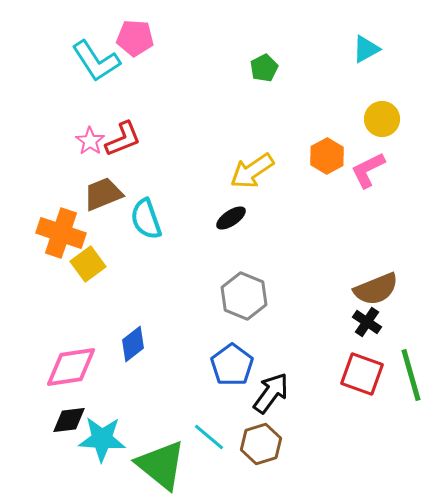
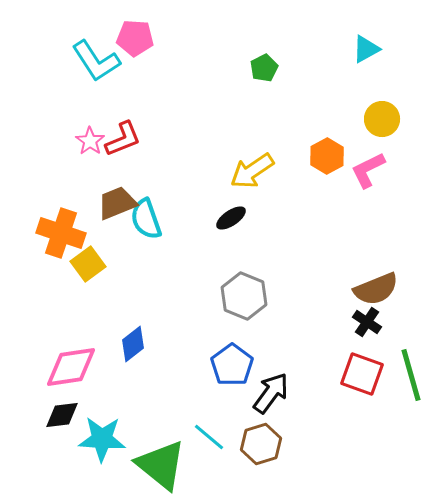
brown trapezoid: moved 14 px right, 9 px down
black diamond: moved 7 px left, 5 px up
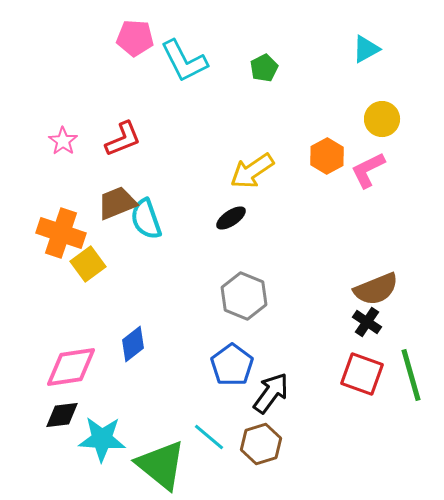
cyan L-shape: moved 88 px right; rotated 6 degrees clockwise
pink star: moved 27 px left
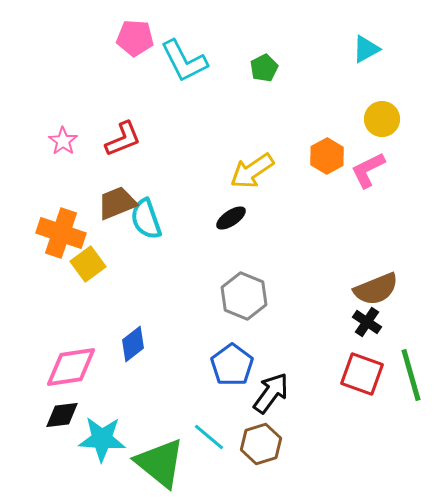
green triangle: moved 1 px left, 2 px up
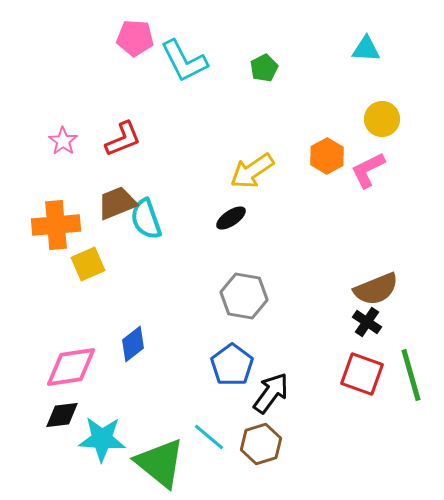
cyan triangle: rotated 32 degrees clockwise
orange cross: moved 5 px left, 8 px up; rotated 24 degrees counterclockwise
yellow square: rotated 12 degrees clockwise
gray hexagon: rotated 12 degrees counterclockwise
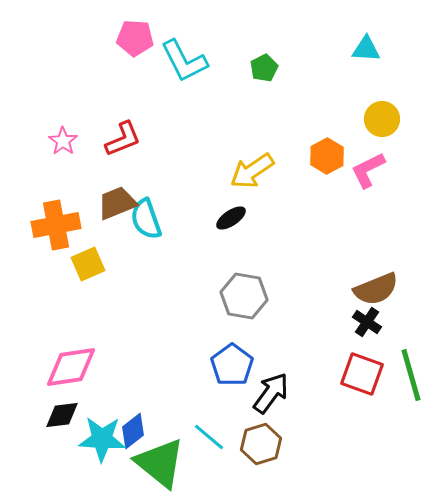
orange cross: rotated 6 degrees counterclockwise
blue diamond: moved 87 px down
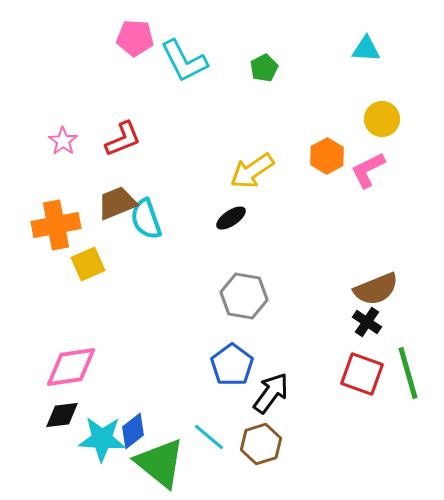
green line: moved 3 px left, 2 px up
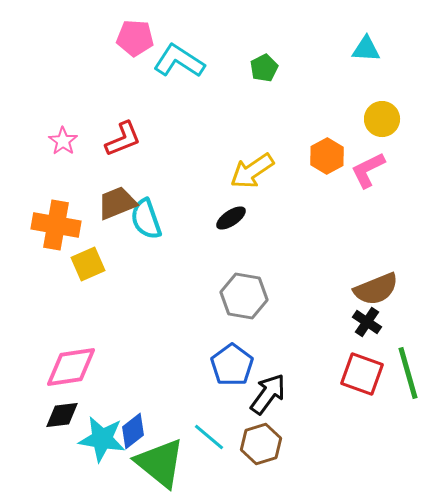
cyan L-shape: moved 5 px left; rotated 150 degrees clockwise
orange cross: rotated 21 degrees clockwise
black arrow: moved 3 px left, 1 px down
cyan star: rotated 6 degrees clockwise
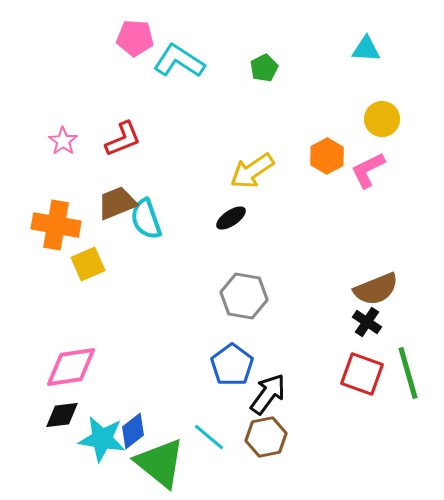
brown hexagon: moved 5 px right, 7 px up; rotated 6 degrees clockwise
